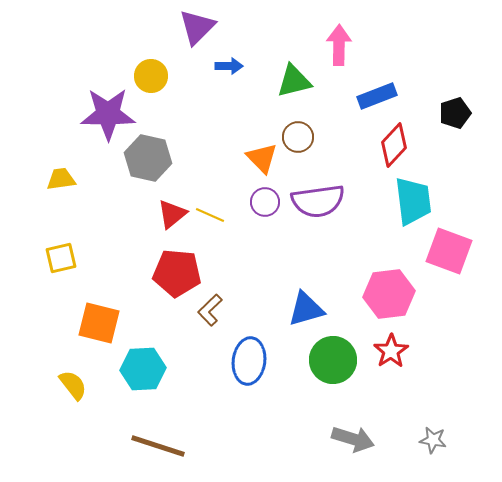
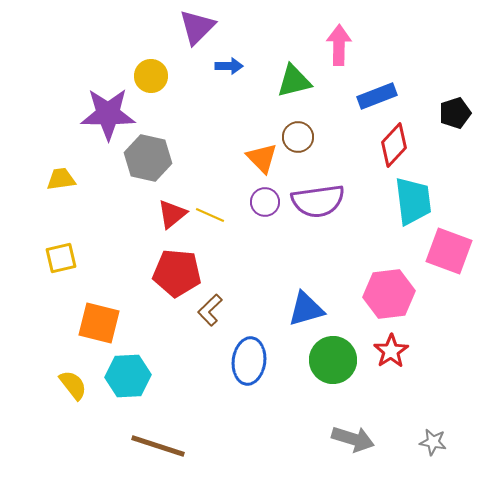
cyan hexagon: moved 15 px left, 7 px down
gray star: moved 2 px down
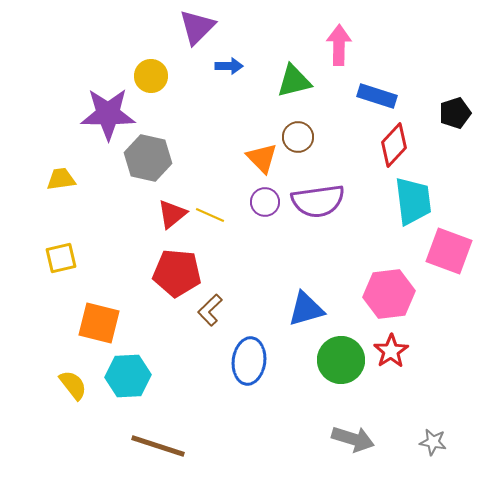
blue rectangle: rotated 39 degrees clockwise
green circle: moved 8 px right
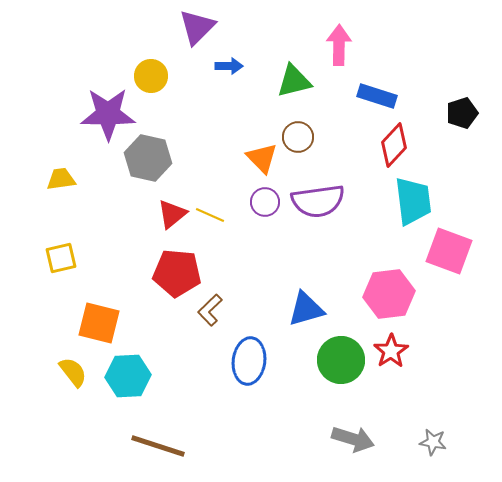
black pentagon: moved 7 px right
yellow semicircle: moved 13 px up
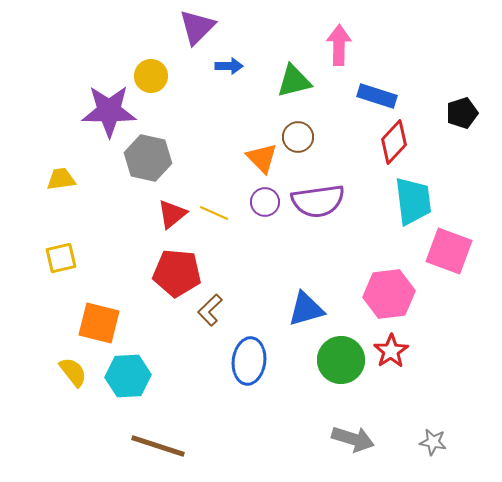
purple star: moved 1 px right, 3 px up
red diamond: moved 3 px up
yellow line: moved 4 px right, 2 px up
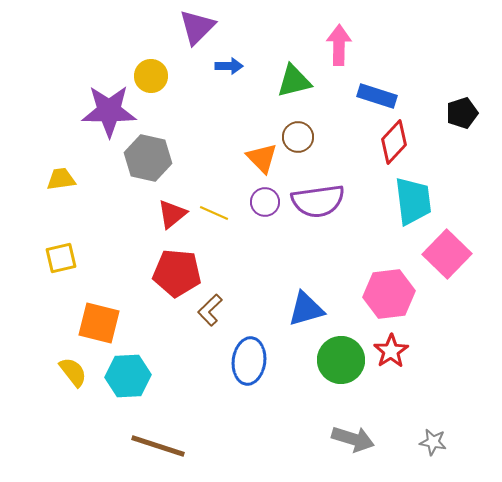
pink square: moved 2 px left, 3 px down; rotated 24 degrees clockwise
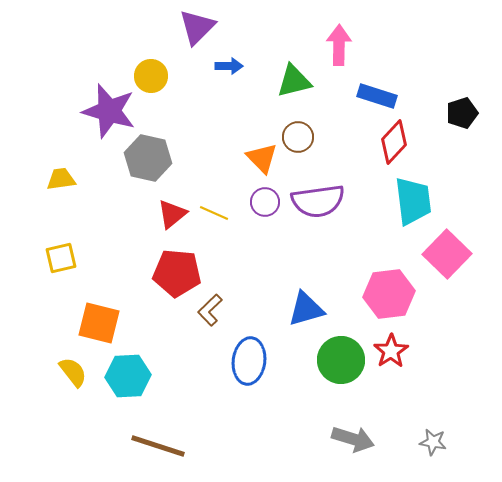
purple star: rotated 16 degrees clockwise
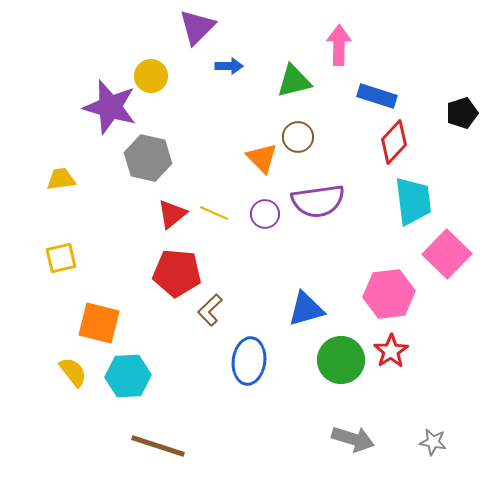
purple star: moved 1 px right, 4 px up
purple circle: moved 12 px down
